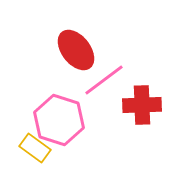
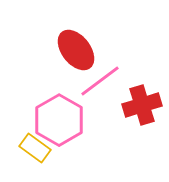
pink line: moved 4 px left, 1 px down
red cross: rotated 15 degrees counterclockwise
pink hexagon: rotated 12 degrees clockwise
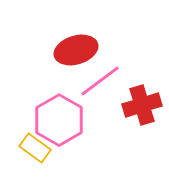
red ellipse: rotated 69 degrees counterclockwise
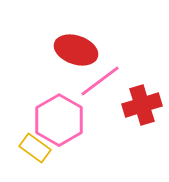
red ellipse: rotated 36 degrees clockwise
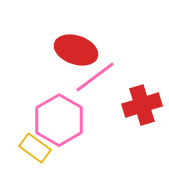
pink line: moved 5 px left, 4 px up
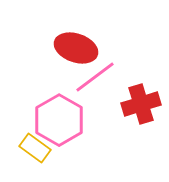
red ellipse: moved 2 px up
red cross: moved 1 px left, 1 px up
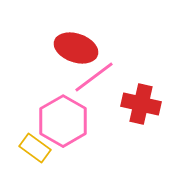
pink line: moved 1 px left
red cross: rotated 30 degrees clockwise
pink hexagon: moved 4 px right, 1 px down
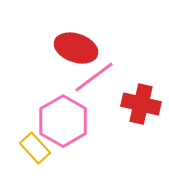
yellow rectangle: rotated 12 degrees clockwise
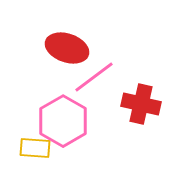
red ellipse: moved 9 px left
yellow rectangle: rotated 44 degrees counterclockwise
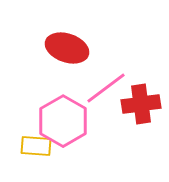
pink line: moved 12 px right, 11 px down
red cross: rotated 21 degrees counterclockwise
yellow rectangle: moved 1 px right, 2 px up
